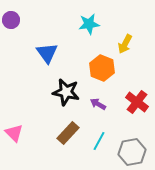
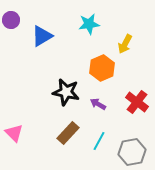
blue triangle: moved 5 px left, 17 px up; rotated 35 degrees clockwise
orange hexagon: rotated 15 degrees clockwise
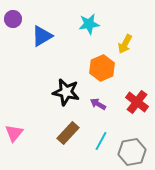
purple circle: moved 2 px right, 1 px up
pink triangle: rotated 24 degrees clockwise
cyan line: moved 2 px right
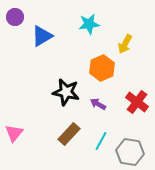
purple circle: moved 2 px right, 2 px up
brown rectangle: moved 1 px right, 1 px down
gray hexagon: moved 2 px left; rotated 20 degrees clockwise
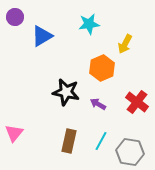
brown rectangle: moved 7 px down; rotated 30 degrees counterclockwise
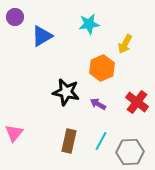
gray hexagon: rotated 12 degrees counterclockwise
